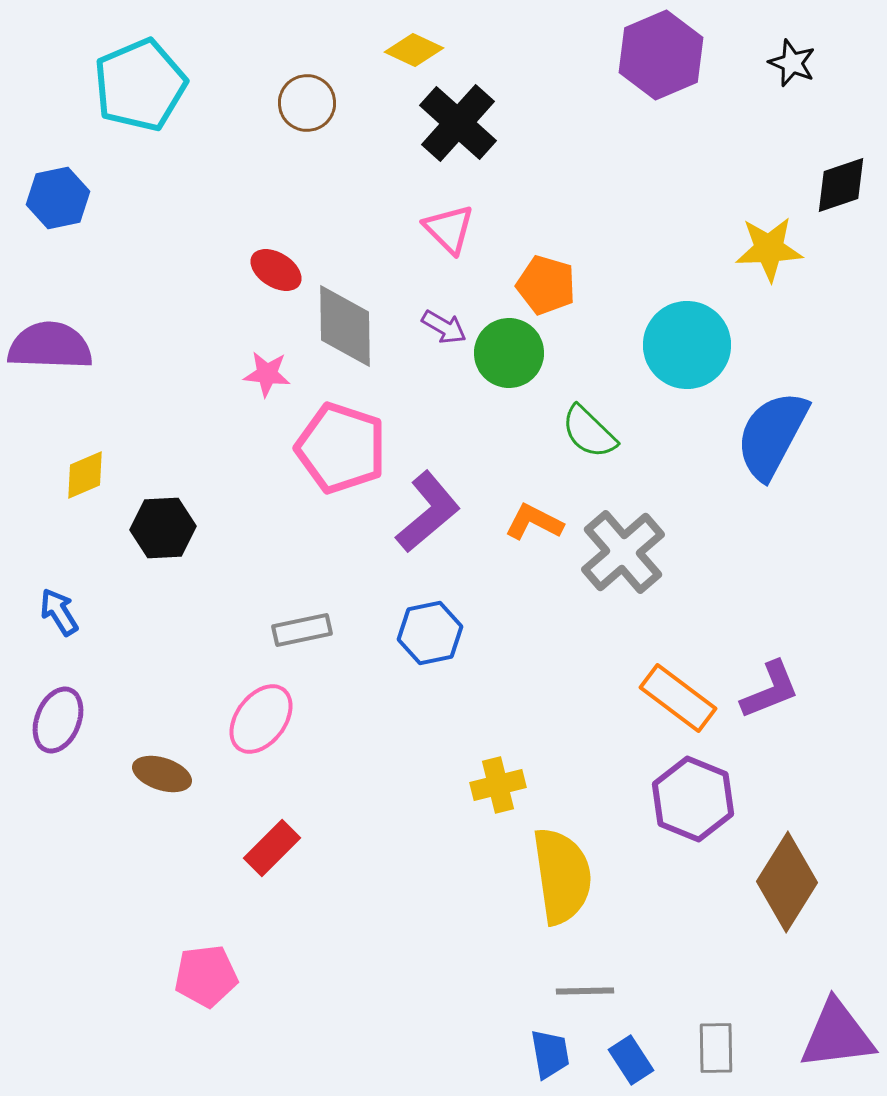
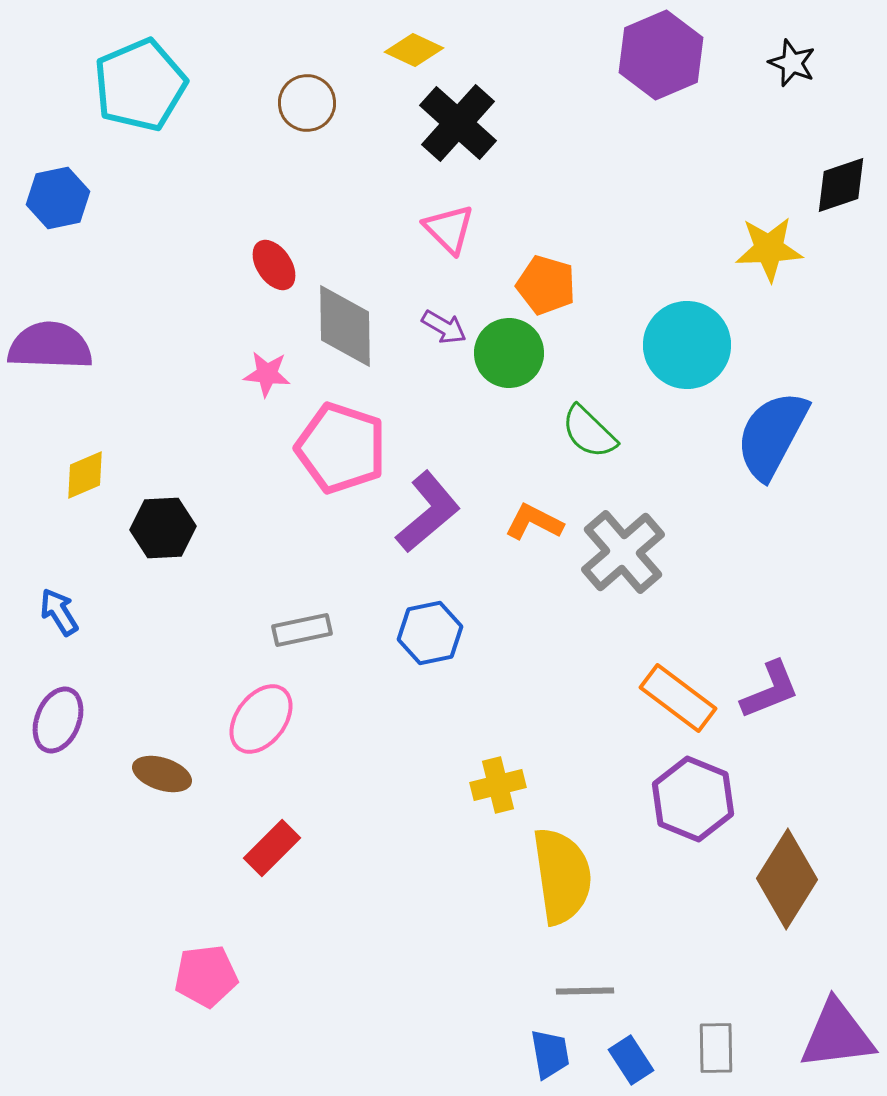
red ellipse at (276, 270): moved 2 px left, 5 px up; rotated 24 degrees clockwise
brown diamond at (787, 882): moved 3 px up
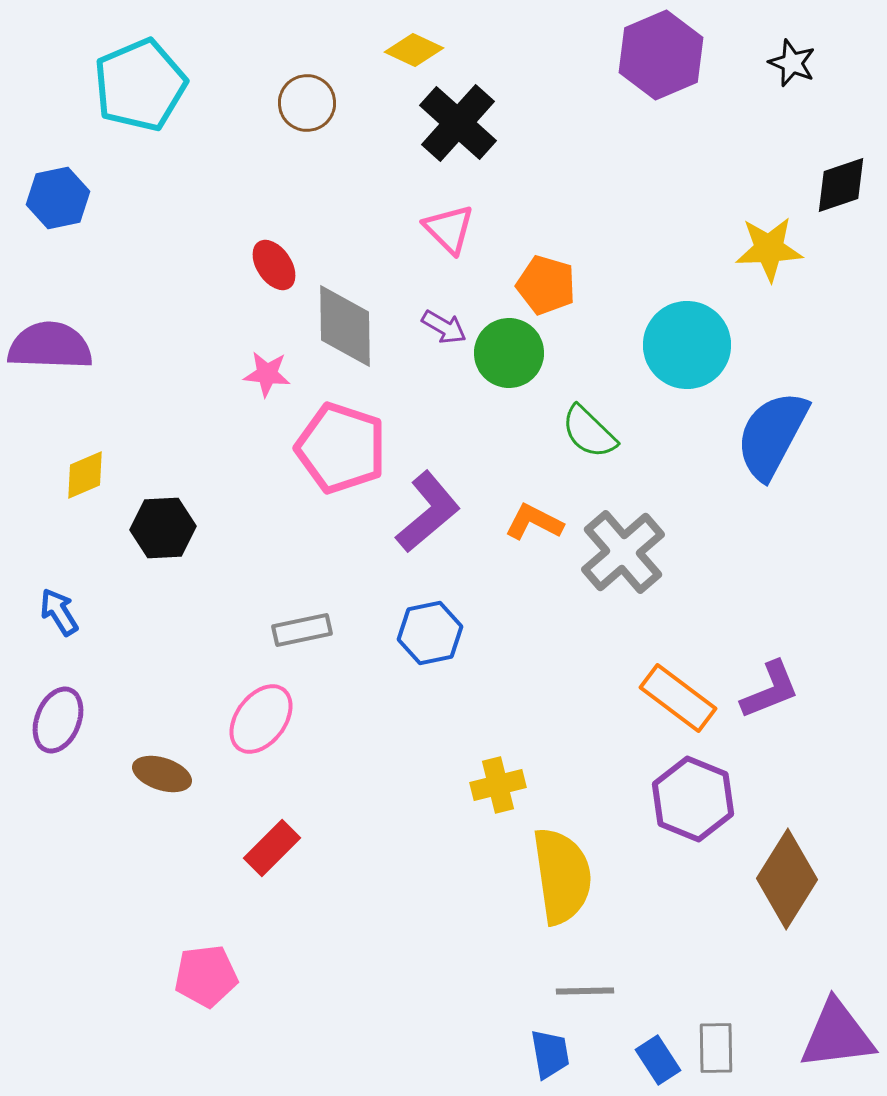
blue rectangle at (631, 1060): moved 27 px right
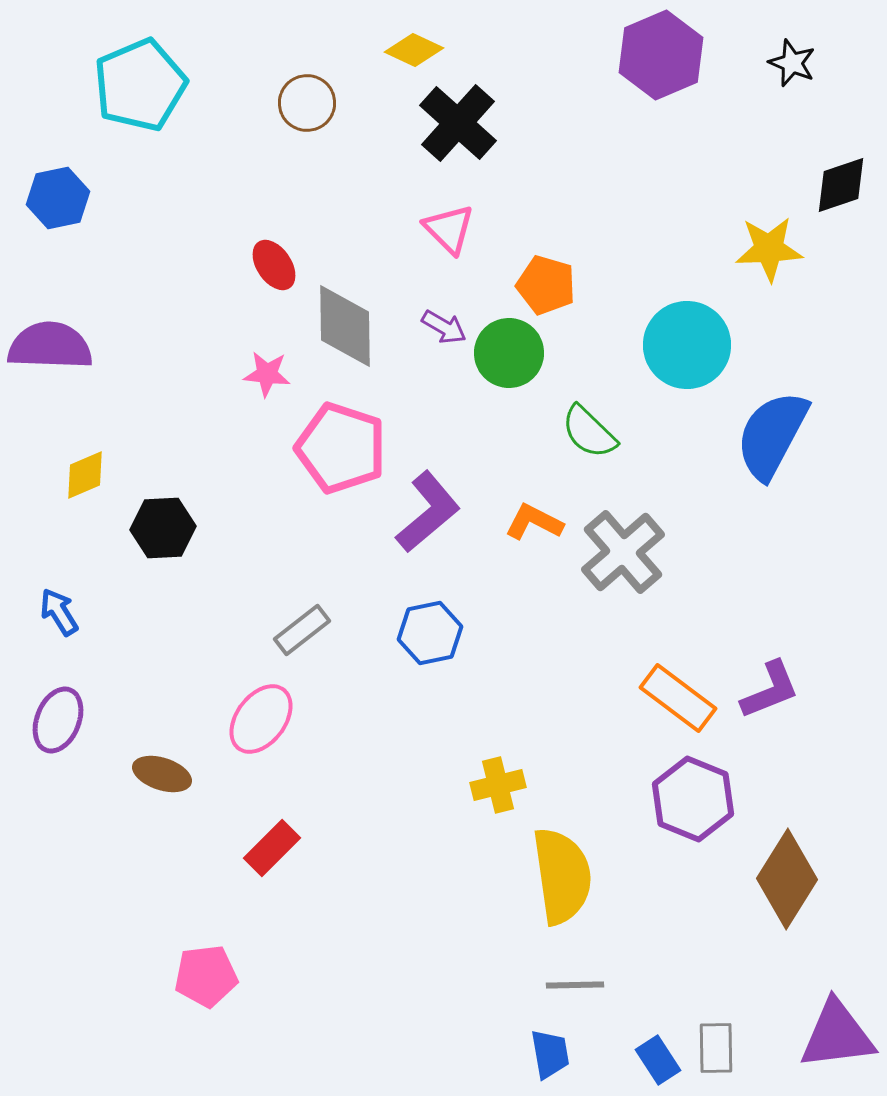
gray rectangle at (302, 630): rotated 26 degrees counterclockwise
gray line at (585, 991): moved 10 px left, 6 px up
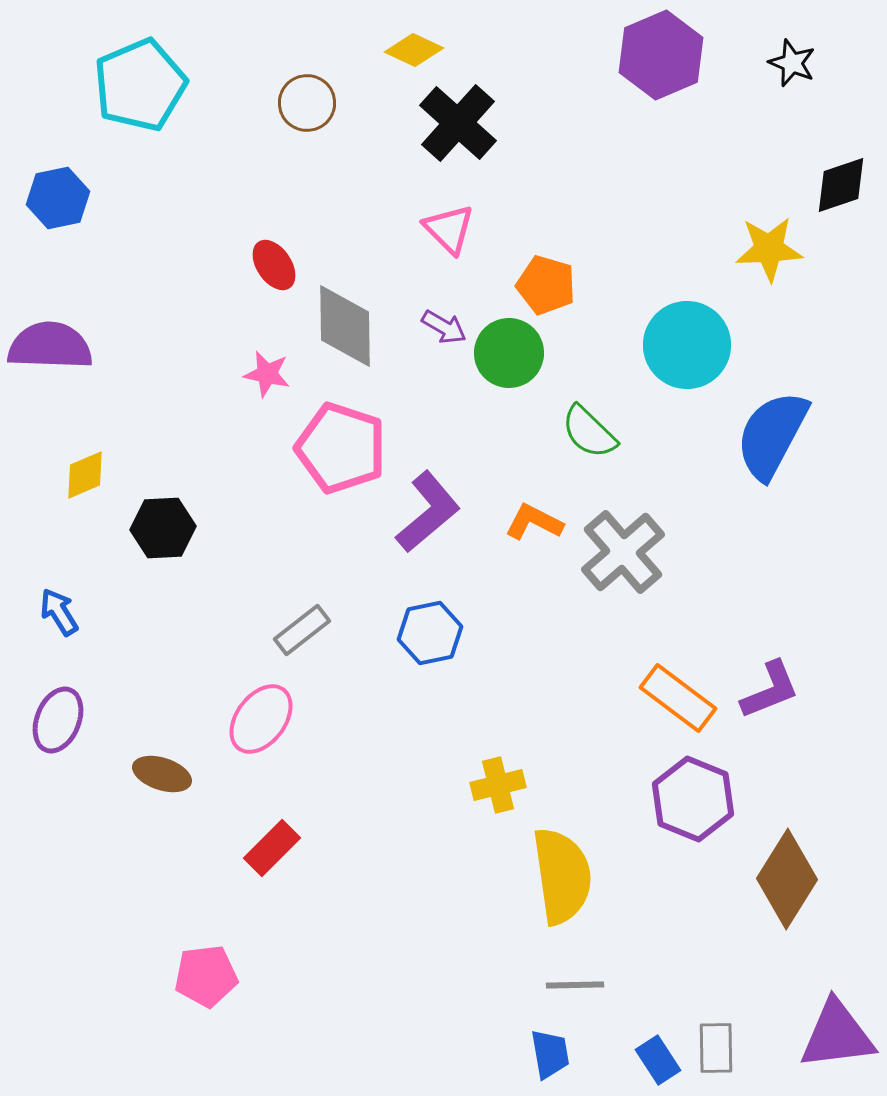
pink star at (267, 374): rotated 6 degrees clockwise
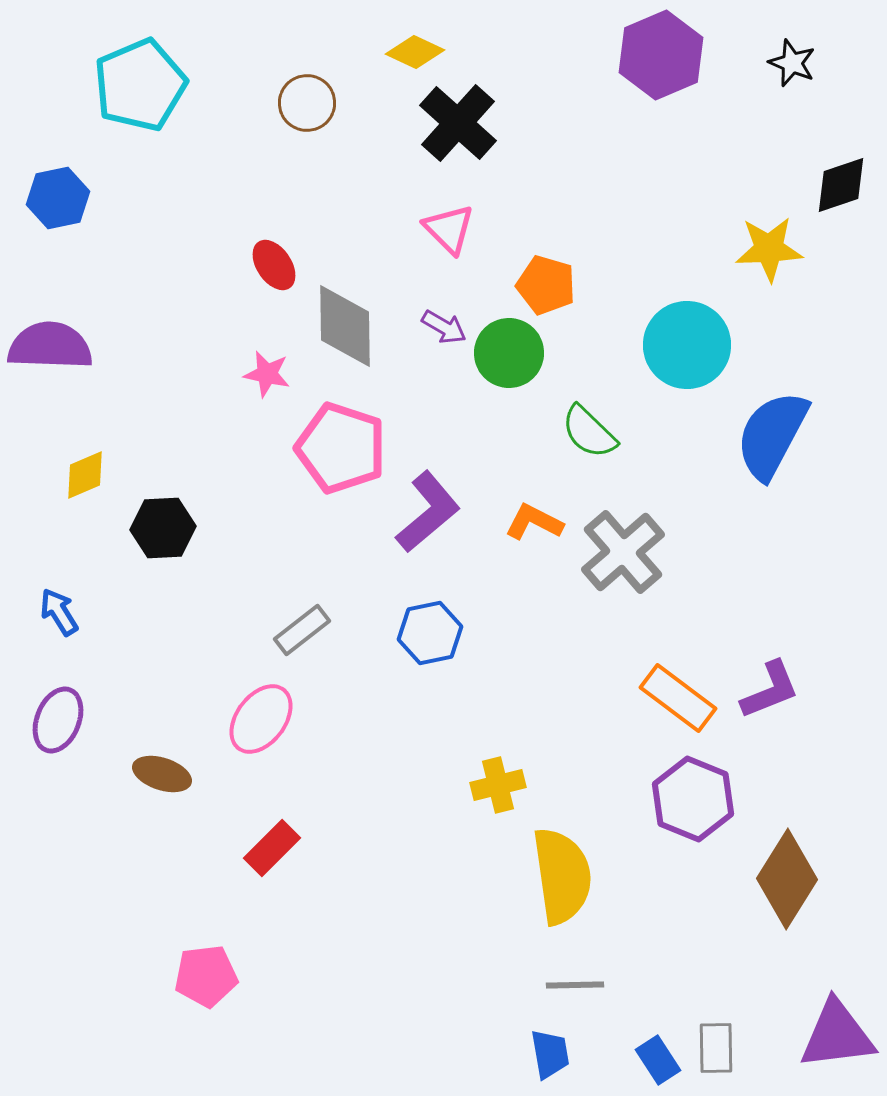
yellow diamond at (414, 50): moved 1 px right, 2 px down
